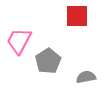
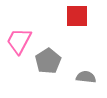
gray semicircle: rotated 18 degrees clockwise
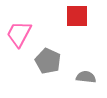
pink trapezoid: moved 7 px up
gray pentagon: rotated 15 degrees counterclockwise
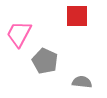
gray pentagon: moved 3 px left
gray semicircle: moved 4 px left, 5 px down
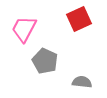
red square: moved 2 px right, 3 px down; rotated 25 degrees counterclockwise
pink trapezoid: moved 5 px right, 5 px up
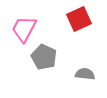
gray pentagon: moved 1 px left, 4 px up
gray semicircle: moved 3 px right, 8 px up
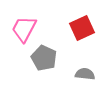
red square: moved 3 px right, 9 px down
gray pentagon: moved 1 px down
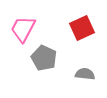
pink trapezoid: moved 1 px left
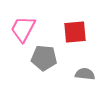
red square: moved 7 px left, 4 px down; rotated 20 degrees clockwise
gray pentagon: rotated 20 degrees counterclockwise
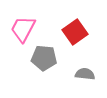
red square: rotated 30 degrees counterclockwise
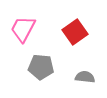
gray pentagon: moved 3 px left, 9 px down
gray semicircle: moved 3 px down
